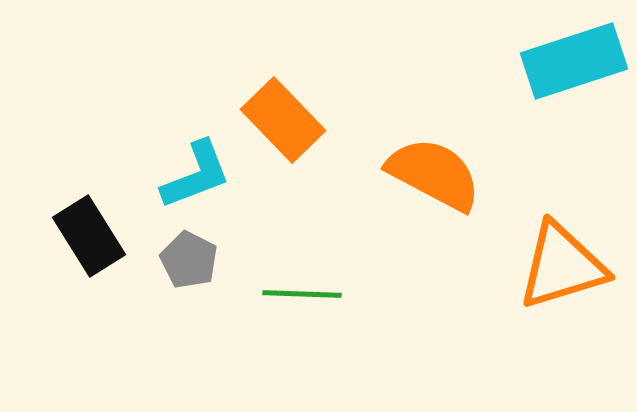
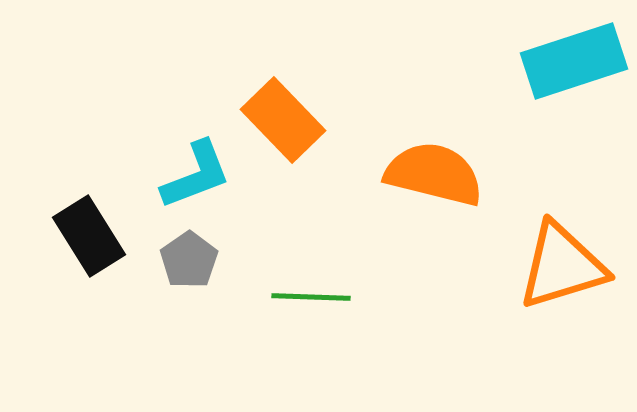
orange semicircle: rotated 14 degrees counterclockwise
gray pentagon: rotated 10 degrees clockwise
green line: moved 9 px right, 3 px down
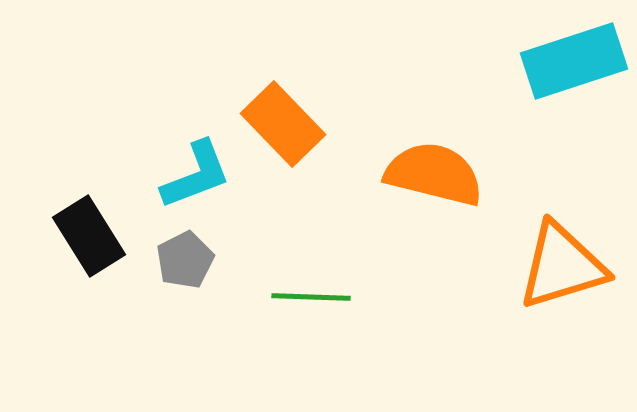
orange rectangle: moved 4 px down
gray pentagon: moved 4 px left; rotated 8 degrees clockwise
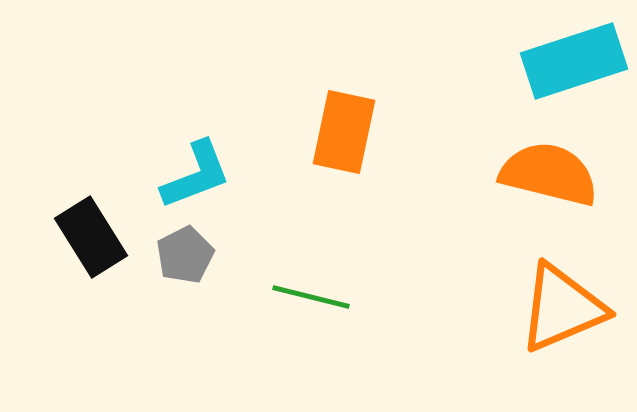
orange rectangle: moved 61 px right, 8 px down; rotated 56 degrees clockwise
orange semicircle: moved 115 px right
black rectangle: moved 2 px right, 1 px down
gray pentagon: moved 5 px up
orange triangle: moved 42 px down; rotated 6 degrees counterclockwise
green line: rotated 12 degrees clockwise
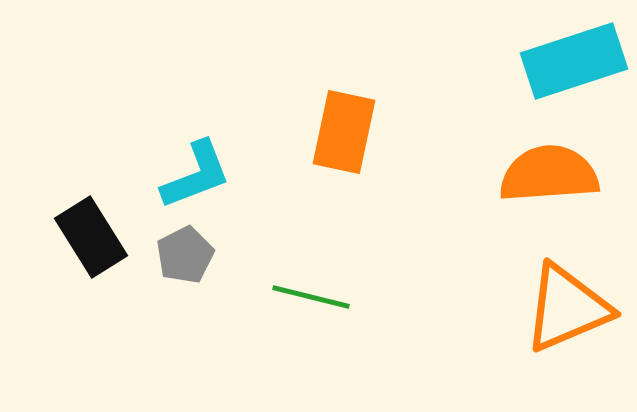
orange semicircle: rotated 18 degrees counterclockwise
orange triangle: moved 5 px right
